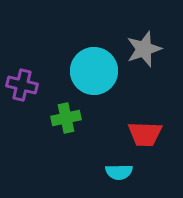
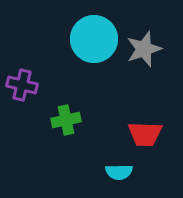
cyan circle: moved 32 px up
green cross: moved 2 px down
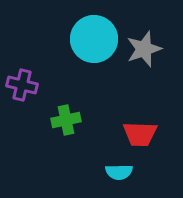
red trapezoid: moved 5 px left
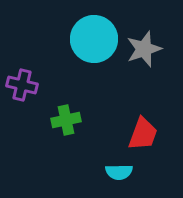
red trapezoid: moved 3 px right; rotated 72 degrees counterclockwise
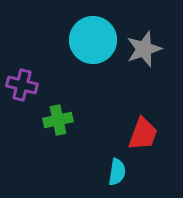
cyan circle: moved 1 px left, 1 px down
green cross: moved 8 px left
cyan semicircle: moved 2 px left; rotated 80 degrees counterclockwise
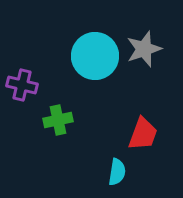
cyan circle: moved 2 px right, 16 px down
